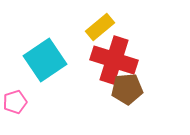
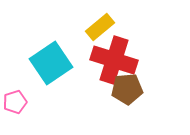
cyan square: moved 6 px right, 3 px down
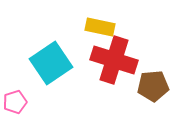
yellow rectangle: rotated 52 degrees clockwise
brown pentagon: moved 26 px right, 3 px up
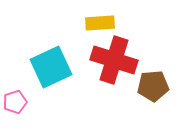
yellow rectangle: moved 4 px up; rotated 16 degrees counterclockwise
cyan square: moved 4 px down; rotated 9 degrees clockwise
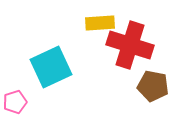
red cross: moved 16 px right, 15 px up
brown pentagon: rotated 16 degrees clockwise
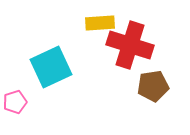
brown pentagon: rotated 20 degrees counterclockwise
